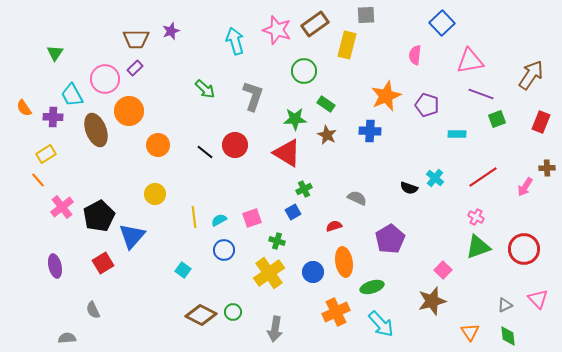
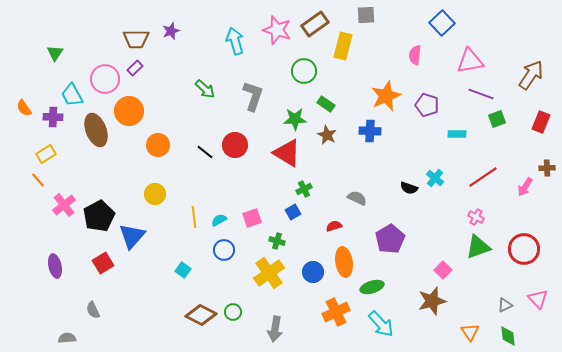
yellow rectangle at (347, 45): moved 4 px left, 1 px down
pink cross at (62, 207): moved 2 px right, 2 px up
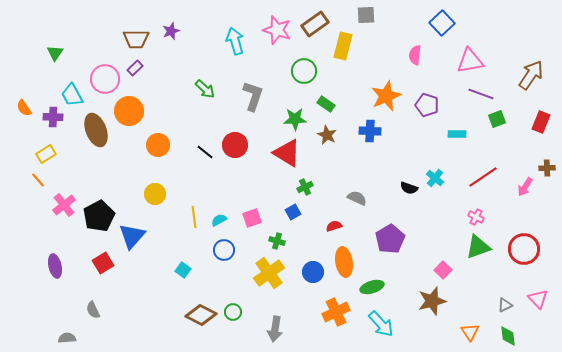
green cross at (304, 189): moved 1 px right, 2 px up
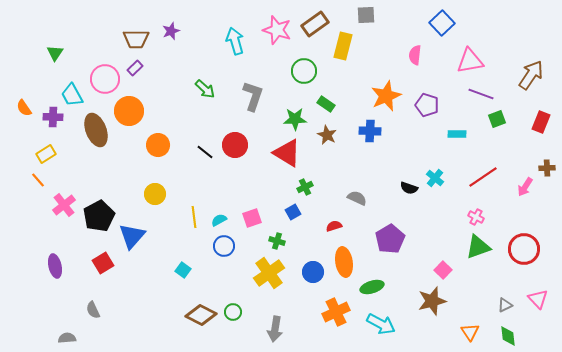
blue circle at (224, 250): moved 4 px up
cyan arrow at (381, 324): rotated 20 degrees counterclockwise
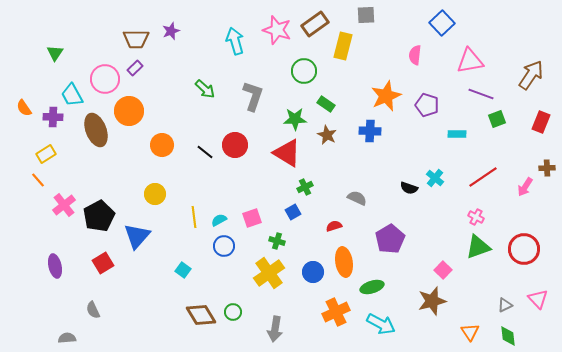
orange circle at (158, 145): moved 4 px right
blue triangle at (132, 236): moved 5 px right
brown diamond at (201, 315): rotated 32 degrees clockwise
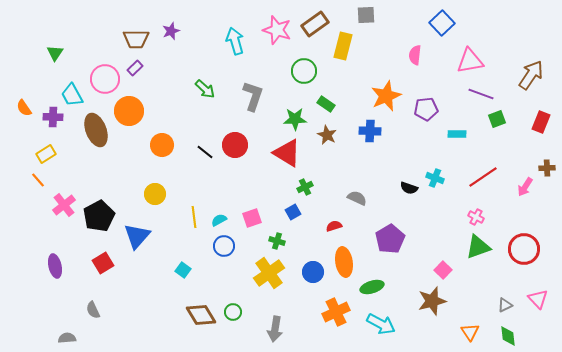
purple pentagon at (427, 105): moved 1 px left, 4 px down; rotated 25 degrees counterclockwise
cyan cross at (435, 178): rotated 18 degrees counterclockwise
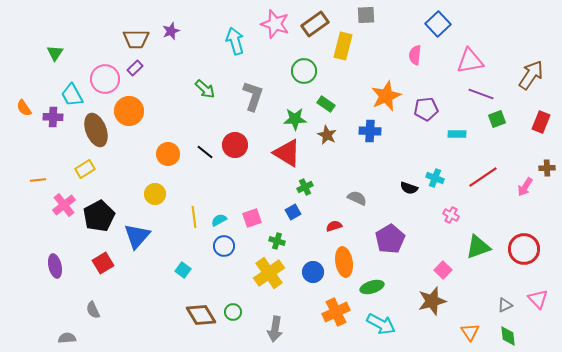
blue square at (442, 23): moved 4 px left, 1 px down
pink star at (277, 30): moved 2 px left, 6 px up
orange circle at (162, 145): moved 6 px right, 9 px down
yellow rectangle at (46, 154): moved 39 px right, 15 px down
orange line at (38, 180): rotated 56 degrees counterclockwise
pink cross at (476, 217): moved 25 px left, 2 px up
